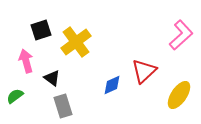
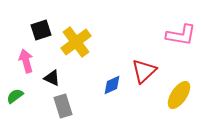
pink L-shape: rotated 52 degrees clockwise
black triangle: rotated 12 degrees counterclockwise
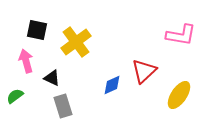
black square: moved 4 px left; rotated 30 degrees clockwise
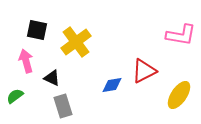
red triangle: rotated 16 degrees clockwise
blue diamond: rotated 15 degrees clockwise
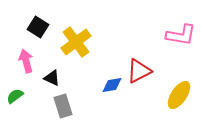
black square: moved 1 px right, 3 px up; rotated 20 degrees clockwise
red triangle: moved 5 px left
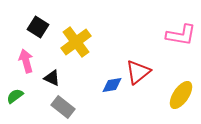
red triangle: moved 1 px left, 1 px down; rotated 12 degrees counterclockwise
yellow ellipse: moved 2 px right
gray rectangle: moved 1 px down; rotated 35 degrees counterclockwise
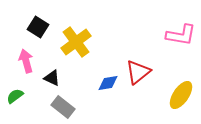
blue diamond: moved 4 px left, 2 px up
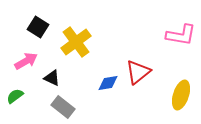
pink arrow: rotated 75 degrees clockwise
yellow ellipse: rotated 16 degrees counterclockwise
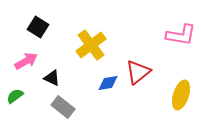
yellow cross: moved 15 px right, 3 px down
